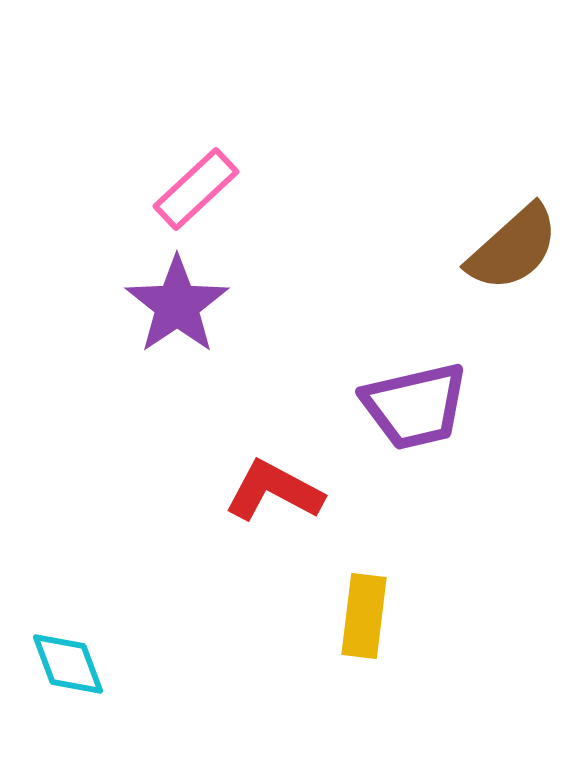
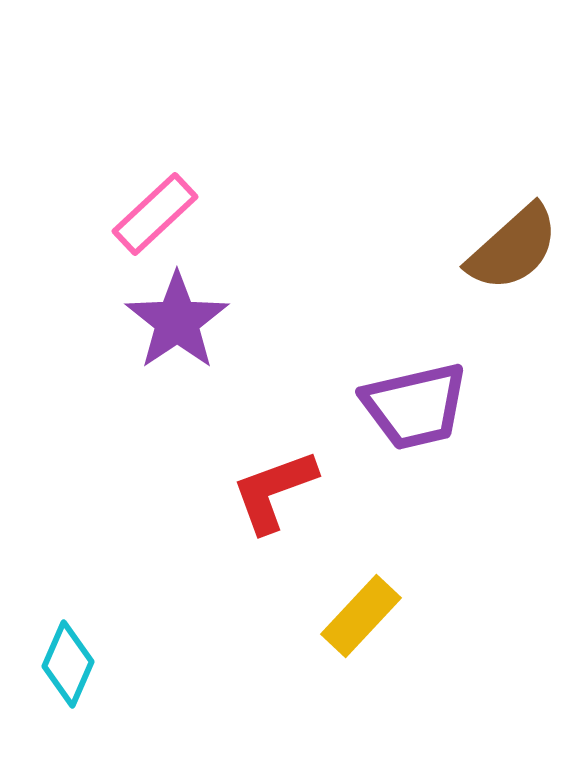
pink rectangle: moved 41 px left, 25 px down
purple star: moved 16 px down
red L-shape: rotated 48 degrees counterclockwise
yellow rectangle: moved 3 px left; rotated 36 degrees clockwise
cyan diamond: rotated 44 degrees clockwise
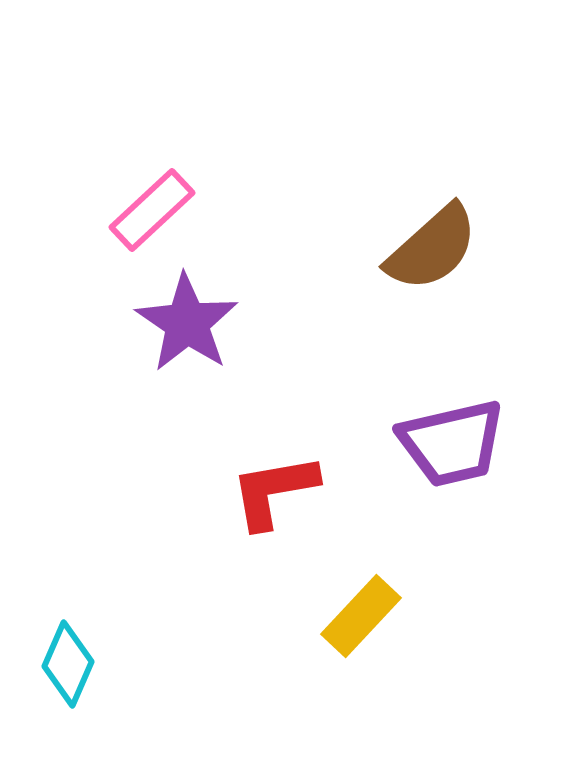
pink rectangle: moved 3 px left, 4 px up
brown semicircle: moved 81 px left
purple star: moved 10 px right, 2 px down; rotated 4 degrees counterclockwise
purple trapezoid: moved 37 px right, 37 px down
red L-shape: rotated 10 degrees clockwise
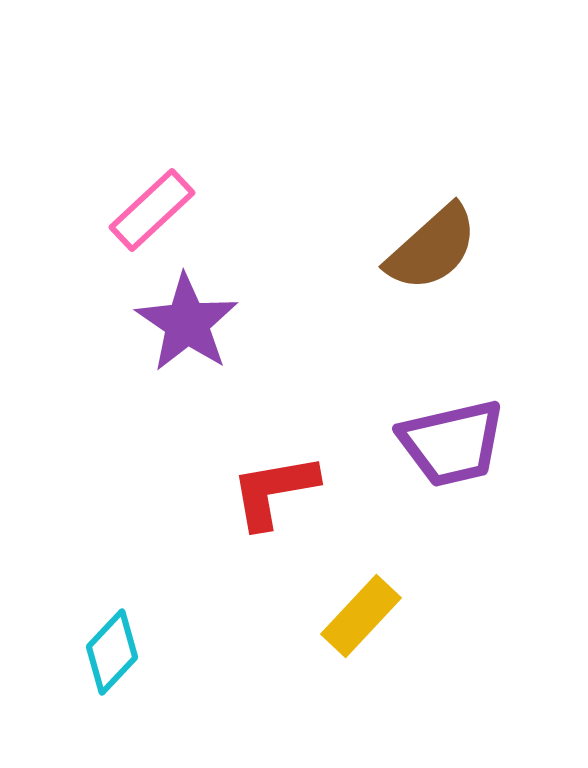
cyan diamond: moved 44 px right, 12 px up; rotated 20 degrees clockwise
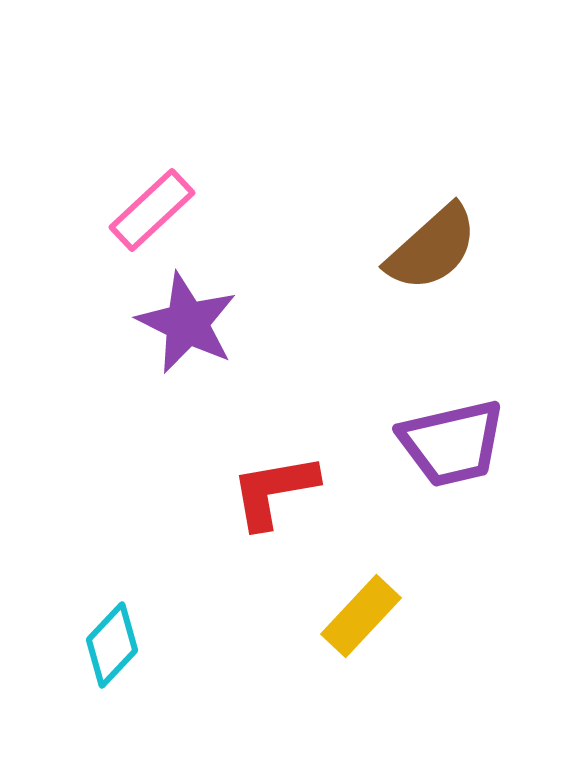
purple star: rotated 8 degrees counterclockwise
cyan diamond: moved 7 px up
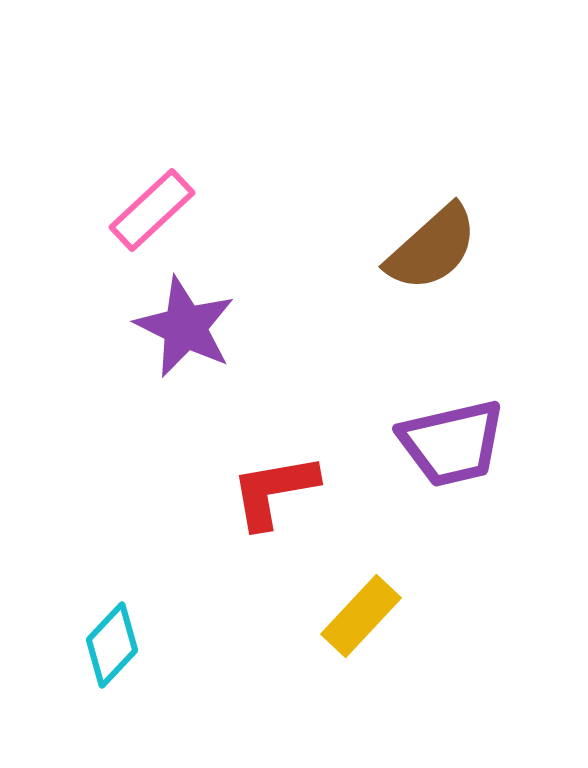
purple star: moved 2 px left, 4 px down
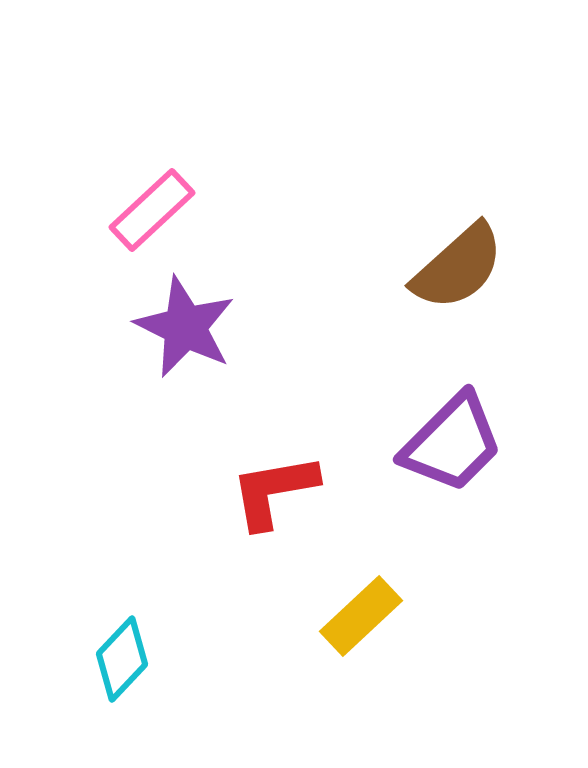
brown semicircle: moved 26 px right, 19 px down
purple trapezoid: rotated 32 degrees counterclockwise
yellow rectangle: rotated 4 degrees clockwise
cyan diamond: moved 10 px right, 14 px down
